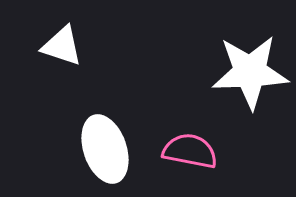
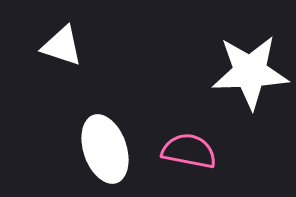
pink semicircle: moved 1 px left
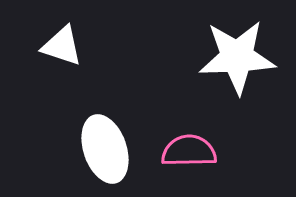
white star: moved 13 px left, 15 px up
pink semicircle: rotated 12 degrees counterclockwise
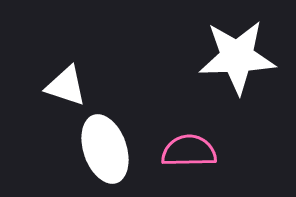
white triangle: moved 4 px right, 40 px down
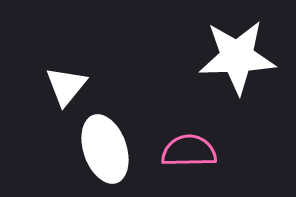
white triangle: rotated 51 degrees clockwise
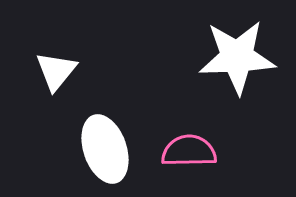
white triangle: moved 10 px left, 15 px up
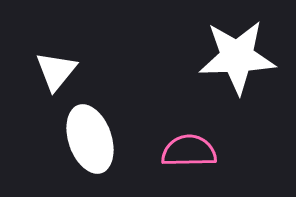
white ellipse: moved 15 px left, 10 px up
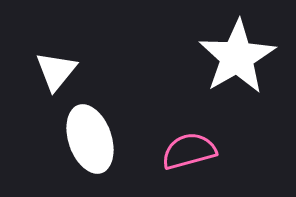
white star: rotated 28 degrees counterclockwise
pink semicircle: rotated 14 degrees counterclockwise
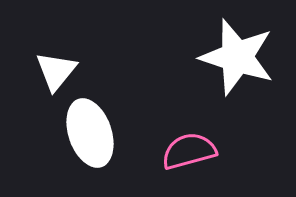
white star: rotated 24 degrees counterclockwise
white ellipse: moved 6 px up
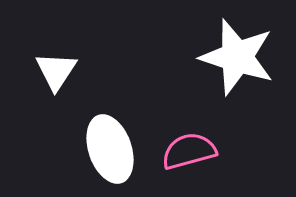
white triangle: rotated 6 degrees counterclockwise
white ellipse: moved 20 px right, 16 px down
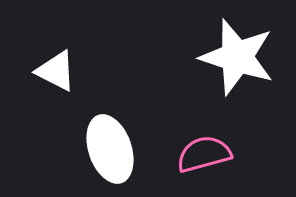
white triangle: rotated 36 degrees counterclockwise
pink semicircle: moved 15 px right, 3 px down
